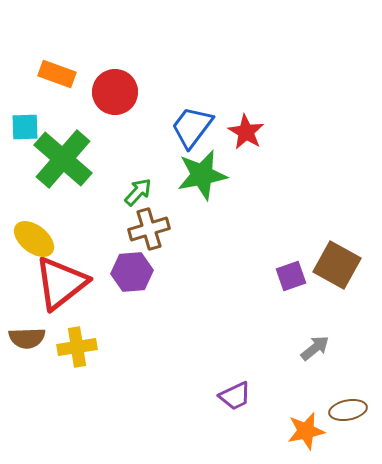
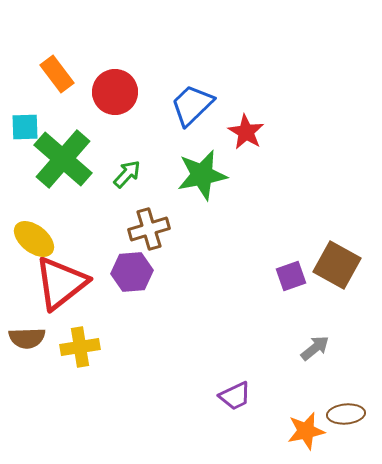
orange rectangle: rotated 33 degrees clockwise
blue trapezoid: moved 22 px up; rotated 9 degrees clockwise
green arrow: moved 11 px left, 18 px up
yellow cross: moved 3 px right
brown ellipse: moved 2 px left, 4 px down; rotated 6 degrees clockwise
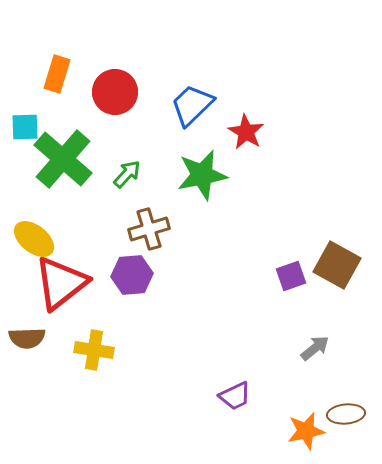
orange rectangle: rotated 54 degrees clockwise
purple hexagon: moved 3 px down
yellow cross: moved 14 px right, 3 px down; rotated 18 degrees clockwise
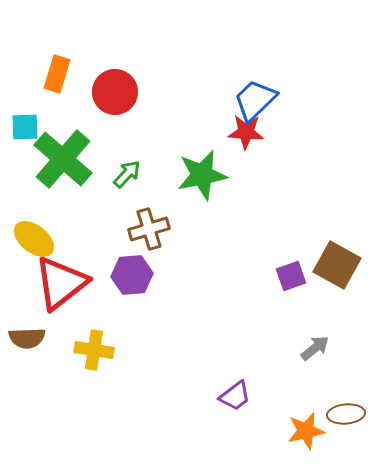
blue trapezoid: moved 63 px right, 5 px up
red star: rotated 27 degrees counterclockwise
purple trapezoid: rotated 12 degrees counterclockwise
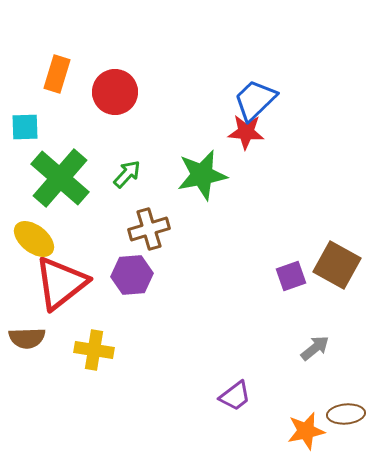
green cross: moved 3 px left, 19 px down
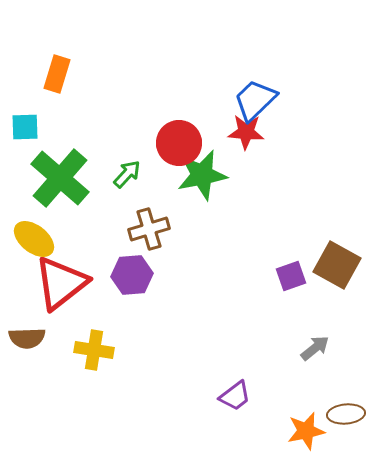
red circle: moved 64 px right, 51 px down
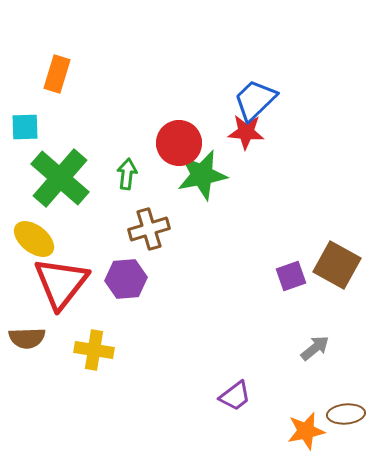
green arrow: rotated 36 degrees counterclockwise
purple hexagon: moved 6 px left, 4 px down
red triangle: rotated 14 degrees counterclockwise
